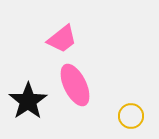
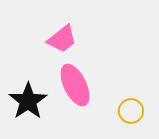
yellow circle: moved 5 px up
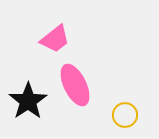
pink trapezoid: moved 7 px left
yellow circle: moved 6 px left, 4 px down
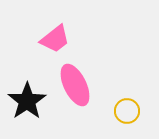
black star: moved 1 px left
yellow circle: moved 2 px right, 4 px up
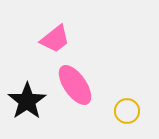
pink ellipse: rotated 9 degrees counterclockwise
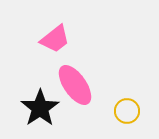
black star: moved 13 px right, 7 px down
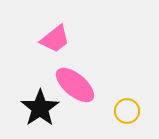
pink ellipse: rotated 15 degrees counterclockwise
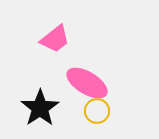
pink ellipse: moved 12 px right, 2 px up; rotated 9 degrees counterclockwise
yellow circle: moved 30 px left
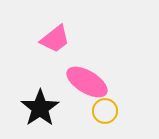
pink ellipse: moved 1 px up
yellow circle: moved 8 px right
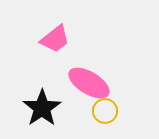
pink ellipse: moved 2 px right, 1 px down
black star: moved 2 px right
